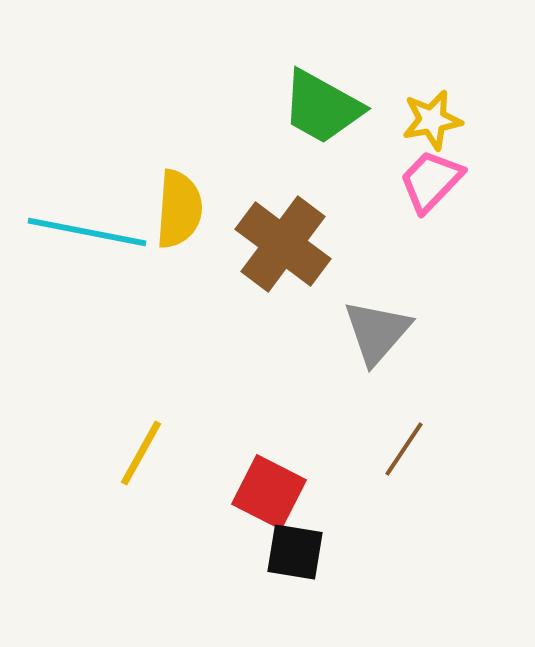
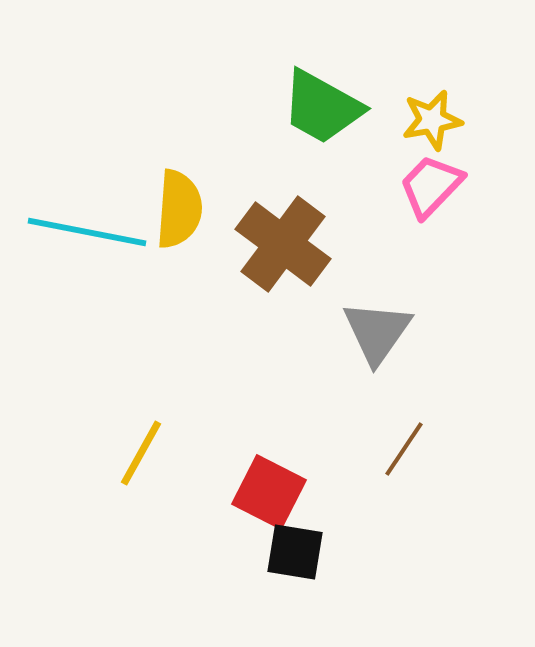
pink trapezoid: moved 5 px down
gray triangle: rotated 6 degrees counterclockwise
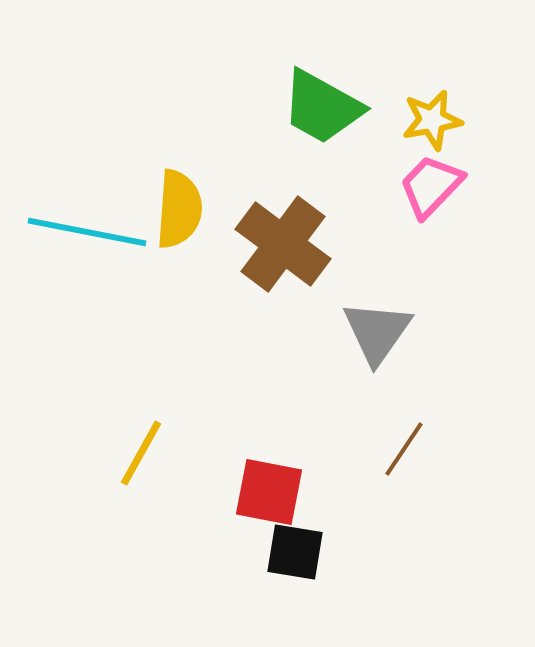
red square: rotated 16 degrees counterclockwise
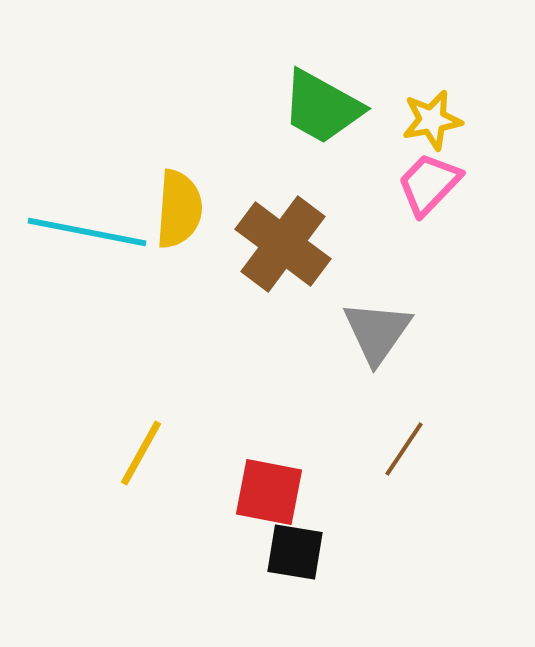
pink trapezoid: moved 2 px left, 2 px up
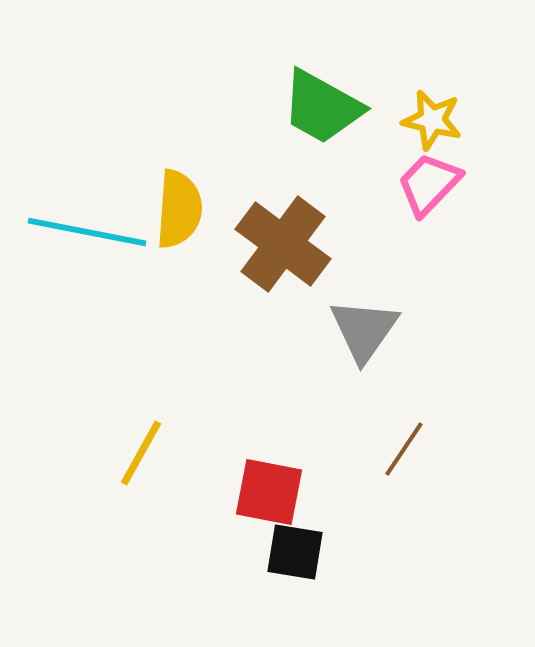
yellow star: rotated 24 degrees clockwise
gray triangle: moved 13 px left, 2 px up
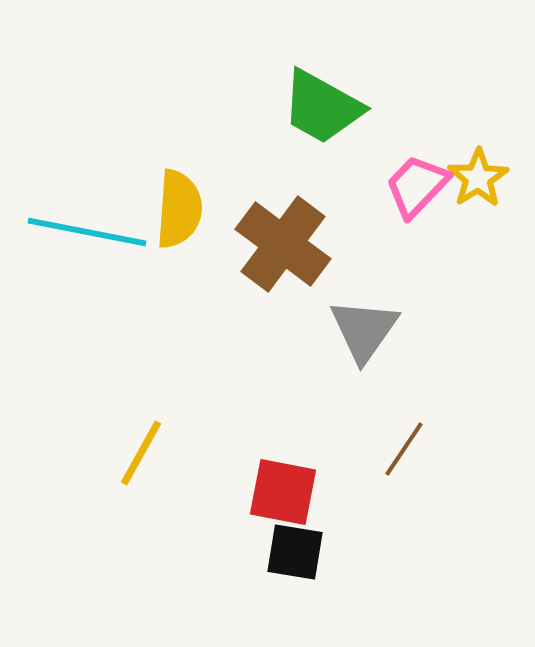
yellow star: moved 46 px right, 58 px down; rotated 26 degrees clockwise
pink trapezoid: moved 12 px left, 2 px down
red square: moved 14 px right
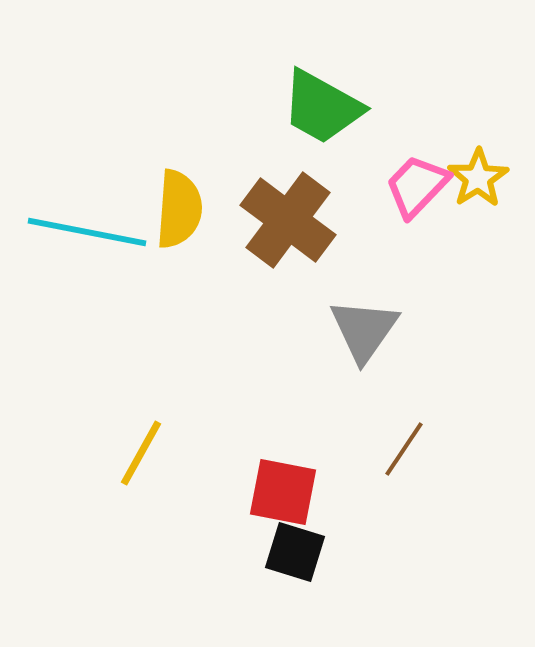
brown cross: moved 5 px right, 24 px up
black square: rotated 8 degrees clockwise
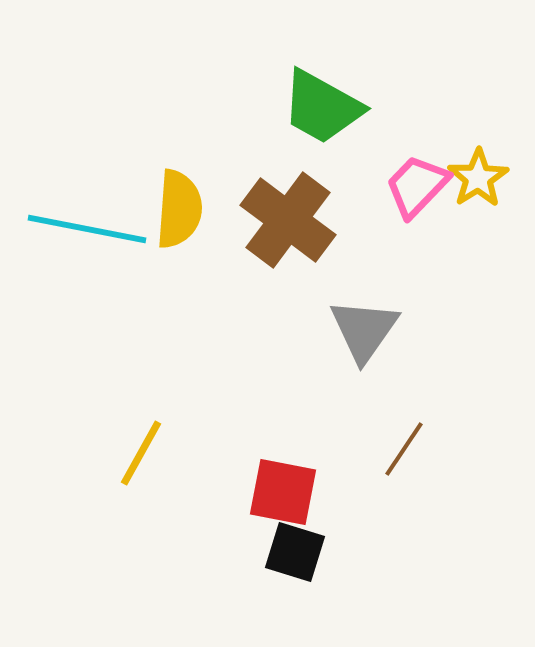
cyan line: moved 3 px up
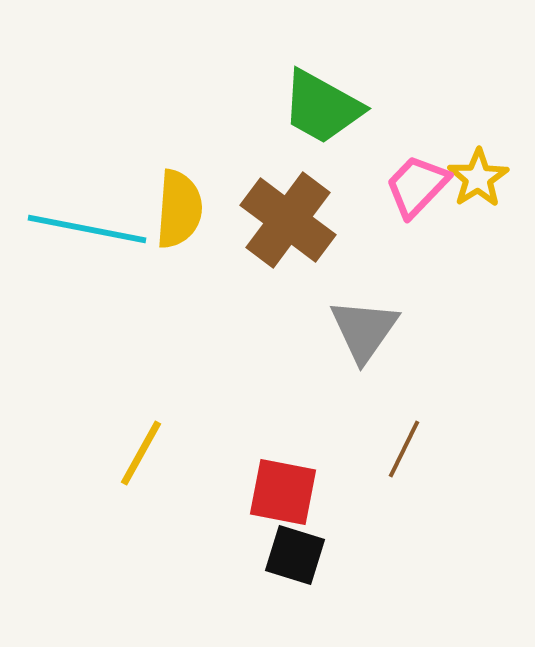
brown line: rotated 8 degrees counterclockwise
black square: moved 3 px down
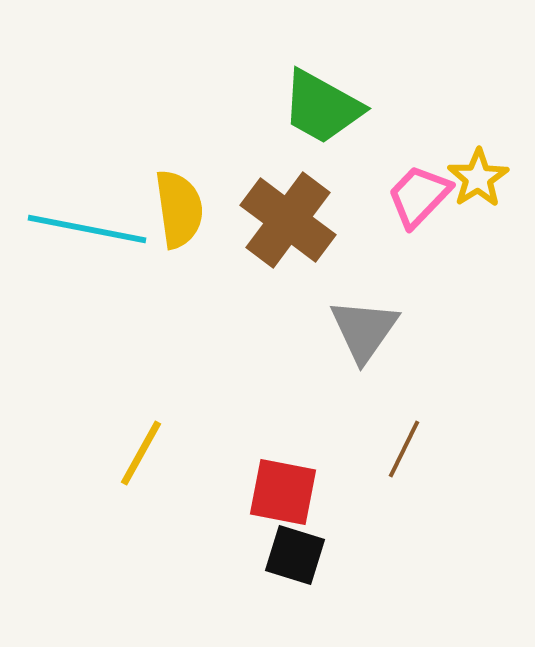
pink trapezoid: moved 2 px right, 10 px down
yellow semicircle: rotated 12 degrees counterclockwise
